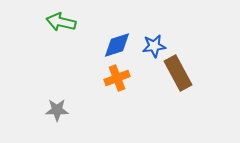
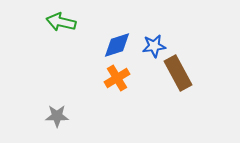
orange cross: rotated 10 degrees counterclockwise
gray star: moved 6 px down
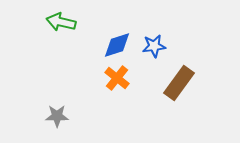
brown rectangle: moved 1 px right, 10 px down; rotated 64 degrees clockwise
orange cross: rotated 20 degrees counterclockwise
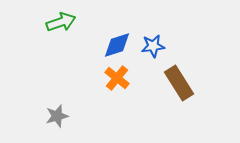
green arrow: rotated 148 degrees clockwise
blue star: moved 1 px left
brown rectangle: rotated 68 degrees counterclockwise
gray star: rotated 15 degrees counterclockwise
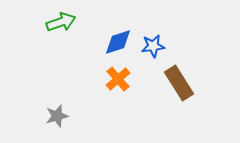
blue diamond: moved 1 px right, 3 px up
orange cross: moved 1 px right, 1 px down; rotated 10 degrees clockwise
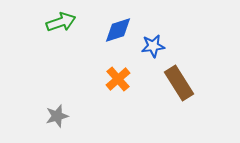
blue diamond: moved 12 px up
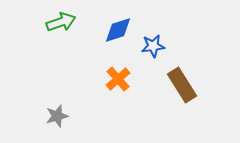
brown rectangle: moved 3 px right, 2 px down
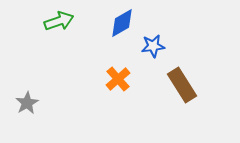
green arrow: moved 2 px left, 1 px up
blue diamond: moved 4 px right, 7 px up; rotated 12 degrees counterclockwise
gray star: moved 30 px left, 13 px up; rotated 15 degrees counterclockwise
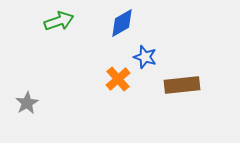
blue star: moved 8 px left, 11 px down; rotated 25 degrees clockwise
brown rectangle: rotated 64 degrees counterclockwise
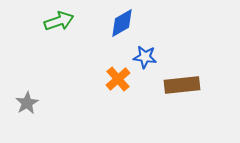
blue star: rotated 10 degrees counterclockwise
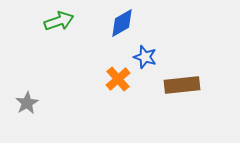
blue star: rotated 10 degrees clockwise
